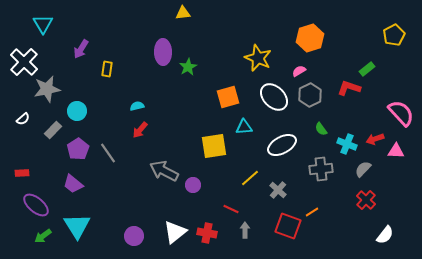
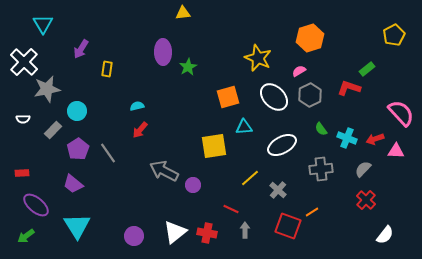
white semicircle at (23, 119): rotated 40 degrees clockwise
cyan cross at (347, 144): moved 6 px up
green arrow at (43, 236): moved 17 px left
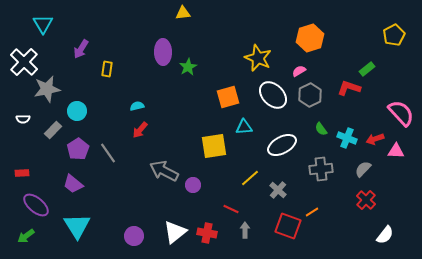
white ellipse at (274, 97): moved 1 px left, 2 px up
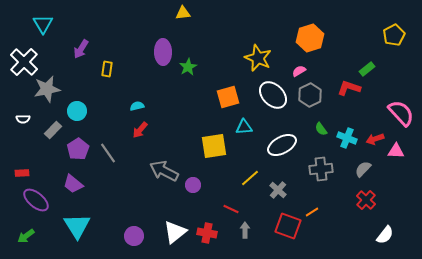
purple ellipse at (36, 205): moved 5 px up
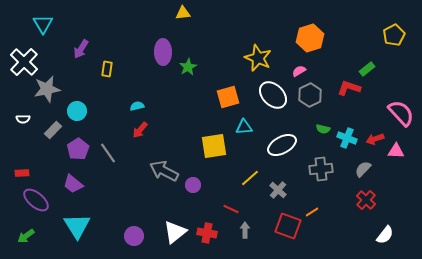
green semicircle at (321, 129): moved 2 px right; rotated 40 degrees counterclockwise
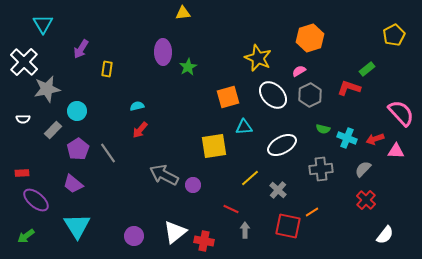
gray arrow at (164, 171): moved 4 px down
red square at (288, 226): rotated 8 degrees counterclockwise
red cross at (207, 233): moved 3 px left, 8 px down
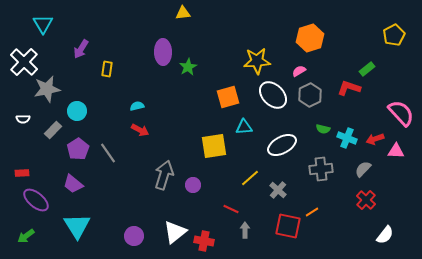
yellow star at (258, 58): moved 1 px left, 3 px down; rotated 28 degrees counterclockwise
red arrow at (140, 130): rotated 102 degrees counterclockwise
gray arrow at (164, 175): rotated 80 degrees clockwise
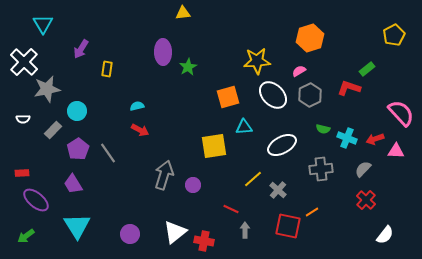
yellow line at (250, 178): moved 3 px right, 1 px down
purple trapezoid at (73, 184): rotated 20 degrees clockwise
purple circle at (134, 236): moved 4 px left, 2 px up
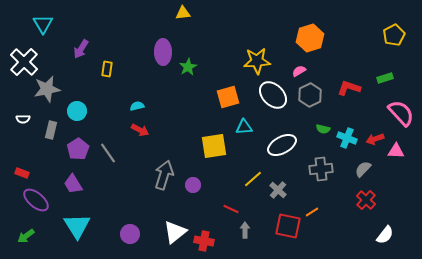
green rectangle at (367, 69): moved 18 px right, 9 px down; rotated 21 degrees clockwise
gray rectangle at (53, 130): moved 2 px left; rotated 30 degrees counterclockwise
red rectangle at (22, 173): rotated 24 degrees clockwise
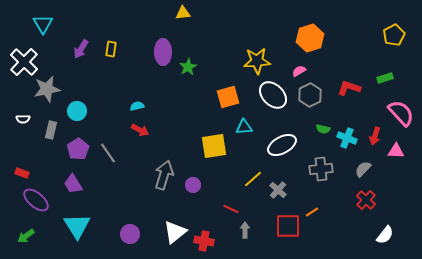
yellow rectangle at (107, 69): moved 4 px right, 20 px up
red arrow at (375, 139): moved 3 px up; rotated 54 degrees counterclockwise
red square at (288, 226): rotated 12 degrees counterclockwise
